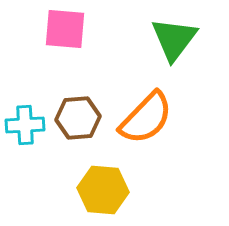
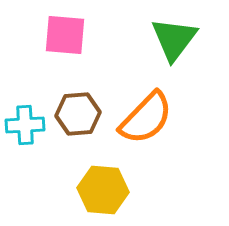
pink square: moved 6 px down
brown hexagon: moved 4 px up
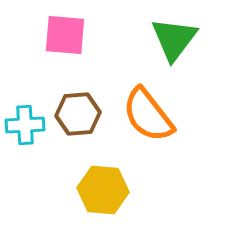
orange semicircle: moved 2 px right, 3 px up; rotated 98 degrees clockwise
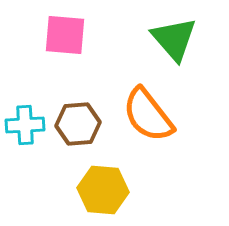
green triangle: rotated 18 degrees counterclockwise
brown hexagon: moved 10 px down
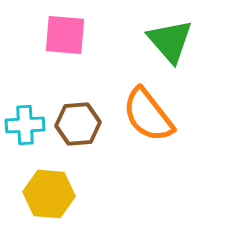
green triangle: moved 4 px left, 2 px down
yellow hexagon: moved 54 px left, 4 px down
